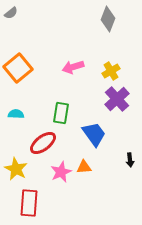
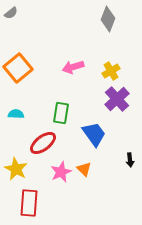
orange triangle: moved 2 px down; rotated 49 degrees clockwise
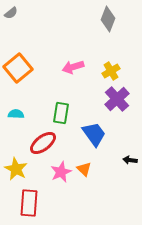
black arrow: rotated 104 degrees clockwise
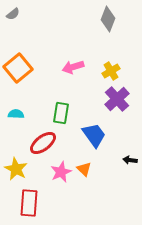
gray semicircle: moved 2 px right, 1 px down
blue trapezoid: moved 1 px down
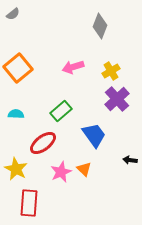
gray diamond: moved 8 px left, 7 px down
green rectangle: moved 2 px up; rotated 40 degrees clockwise
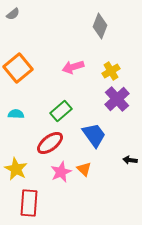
red ellipse: moved 7 px right
